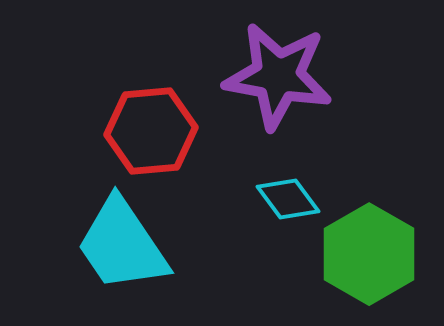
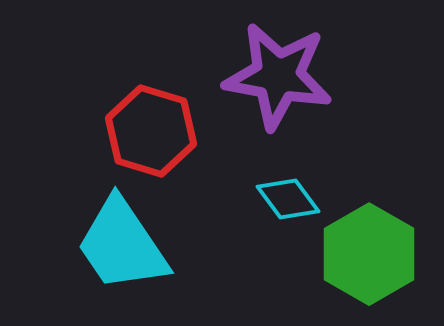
red hexagon: rotated 22 degrees clockwise
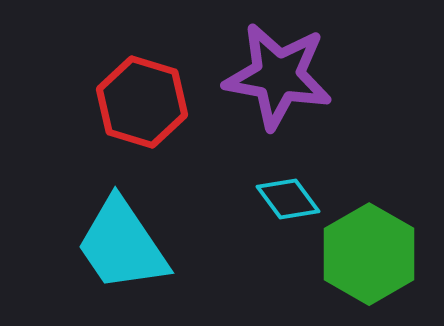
red hexagon: moved 9 px left, 29 px up
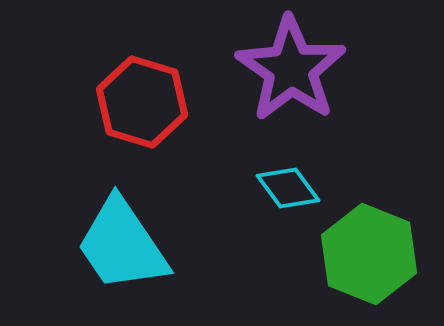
purple star: moved 13 px right, 7 px up; rotated 25 degrees clockwise
cyan diamond: moved 11 px up
green hexagon: rotated 8 degrees counterclockwise
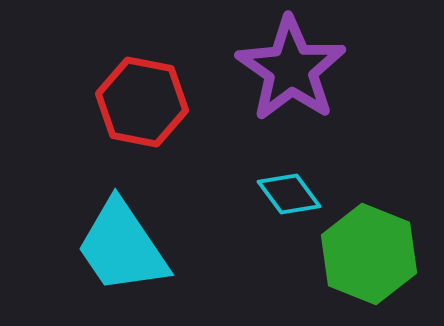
red hexagon: rotated 6 degrees counterclockwise
cyan diamond: moved 1 px right, 6 px down
cyan trapezoid: moved 2 px down
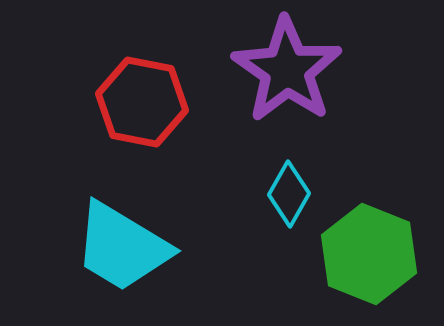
purple star: moved 4 px left, 1 px down
cyan diamond: rotated 66 degrees clockwise
cyan trapezoid: rotated 25 degrees counterclockwise
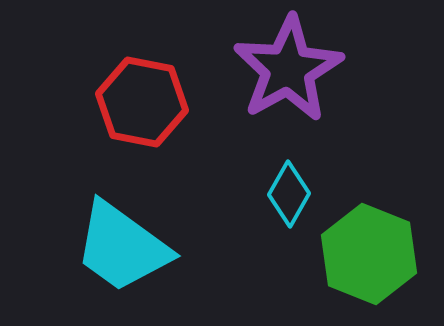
purple star: moved 1 px right, 1 px up; rotated 8 degrees clockwise
cyan trapezoid: rotated 5 degrees clockwise
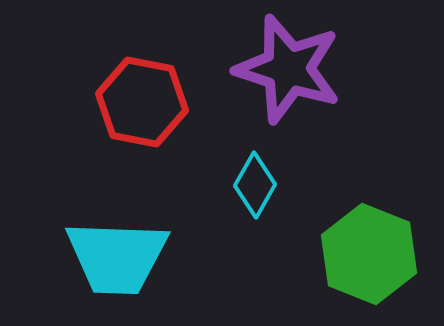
purple star: rotated 25 degrees counterclockwise
cyan diamond: moved 34 px left, 9 px up
cyan trapezoid: moved 5 px left, 10 px down; rotated 34 degrees counterclockwise
